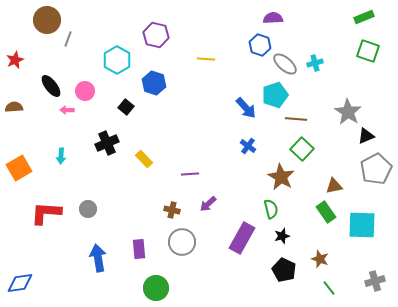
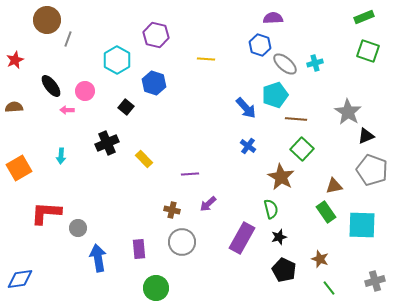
gray pentagon at (376, 169): moved 4 px left, 1 px down; rotated 24 degrees counterclockwise
gray circle at (88, 209): moved 10 px left, 19 px down
black star at (282, 236): moved 3 px left, 1 px down
blue diamond at (20, 283): moved 4 px up
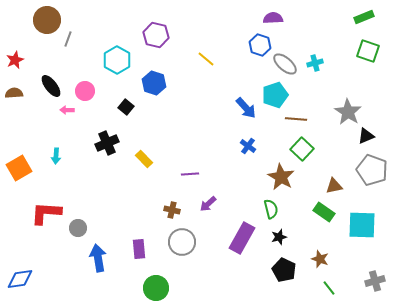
yellow line at (206, 59): rotated 36 degrees clockwise
brown semicircle at (14, 107): moved 14 px up
cyan arrow at (61, 156): moved 5 px left
green rectangle at (326, 212): moved 2 px left; rotated 20 degrees counterclockwise
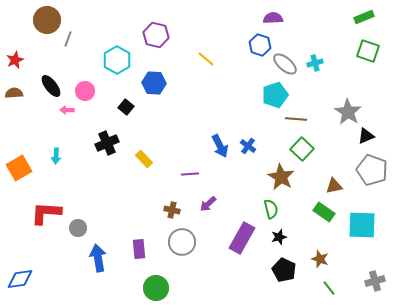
blue hexagon at (154, 83): rotated 15 degrees counterclockwise
blue arrow at (246, 108): moved 26 px left, 38 px down; rotated 15 degrees clockwise
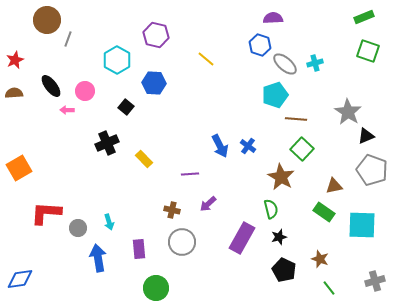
cyan arrow at (56, 156): moved 53 px right, 66 px down; rotated 21 degrees counterclockwise
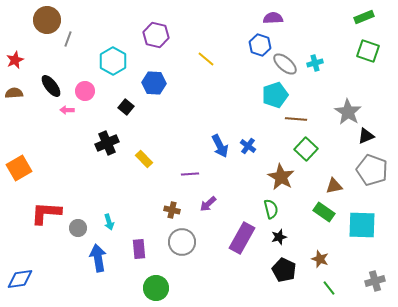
cyan hexagon at (117, 60): moved 4 px left, 1 px down
green square at (302, 149): moved 4 px right
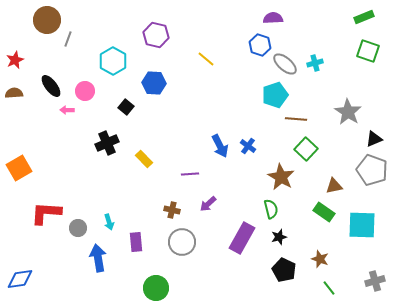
black triangle at (366, 136): moved 8 px right, 3 px down
purple rectangle at (139, 249): moved 3 px left, 7 px up
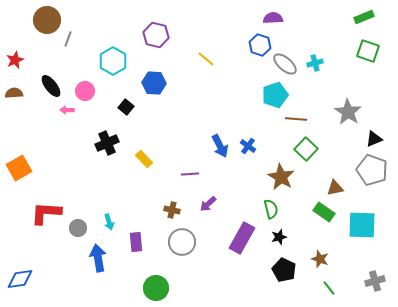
brown triangle at (334, 186): moved 1 px right, 2 px down
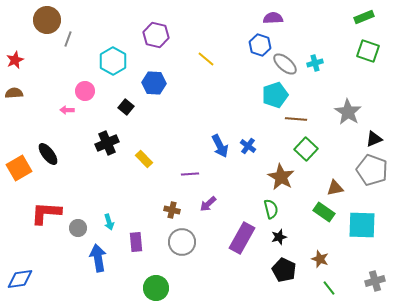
black ellipse at (51, 86): moved 3 px left, 68 px down
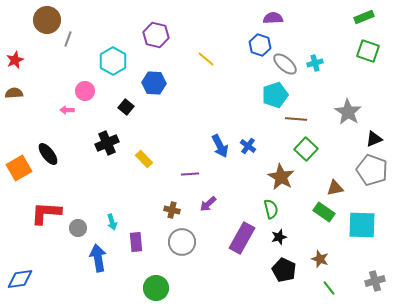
cyan arrow at (109, 222): moved 3 px right
